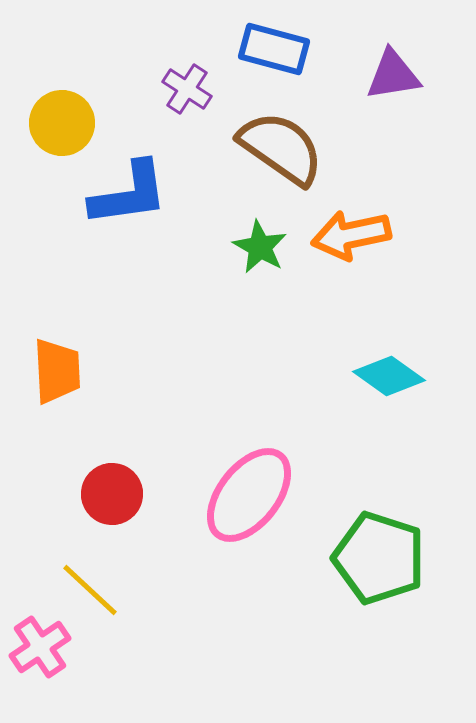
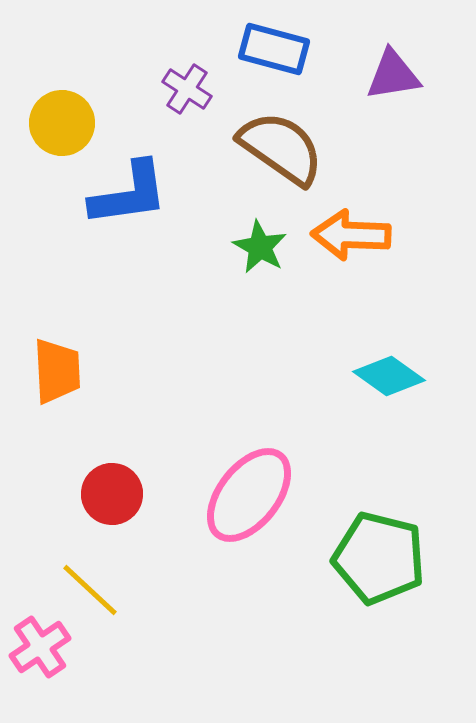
orange arrow: rotated 14 degrees clockwise
green pentagon: rotated 4 degrees counterclockwise
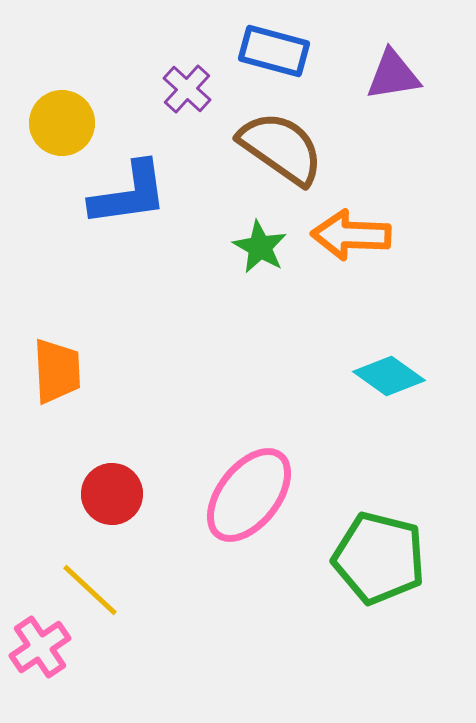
blue rectangle: moved 2 px down
purple cross: rotated 9 degrees clockwise
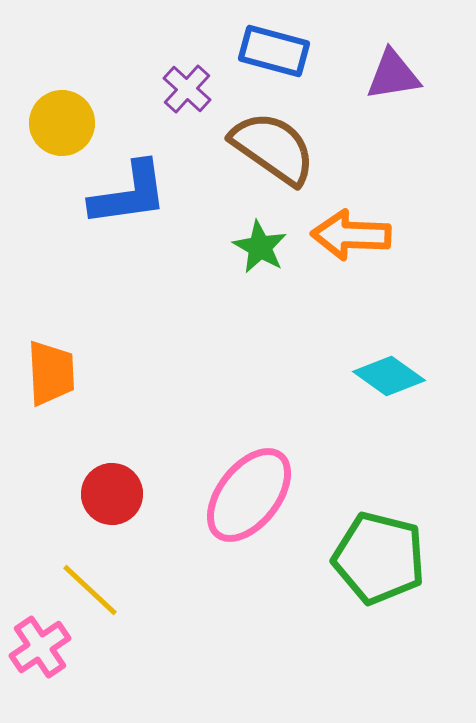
brown semicircle: moved 8 px left
orange trapezoid: moved 6 px left, 2 px down
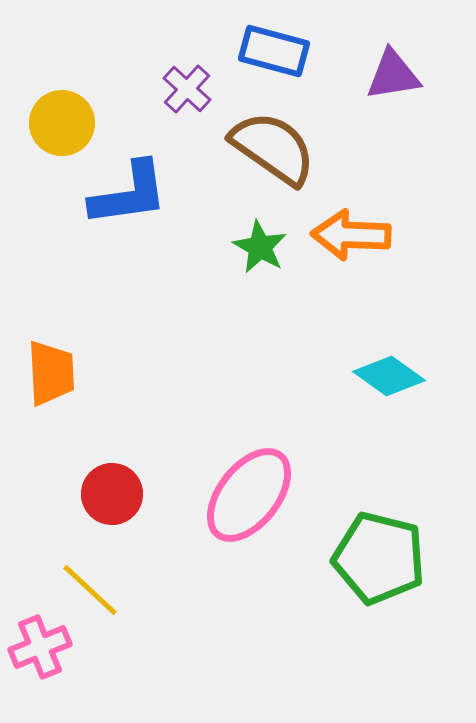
pink cross: rotated 12 degrees clockwise
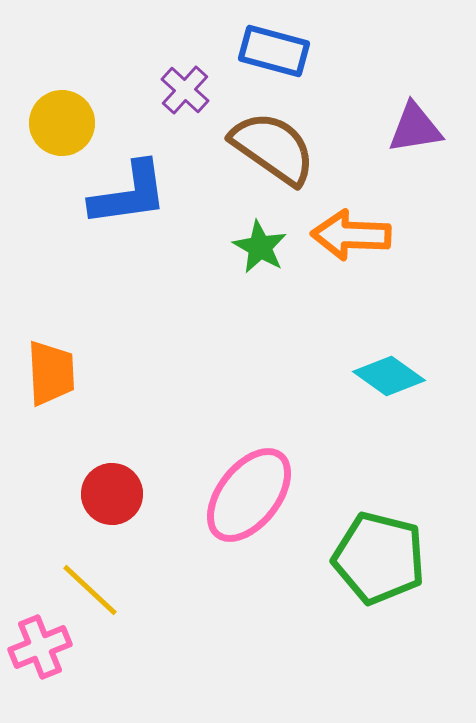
purple triangle: moved 22 px right, 53 px down
purple cross: moved 2 px left, 1 px down
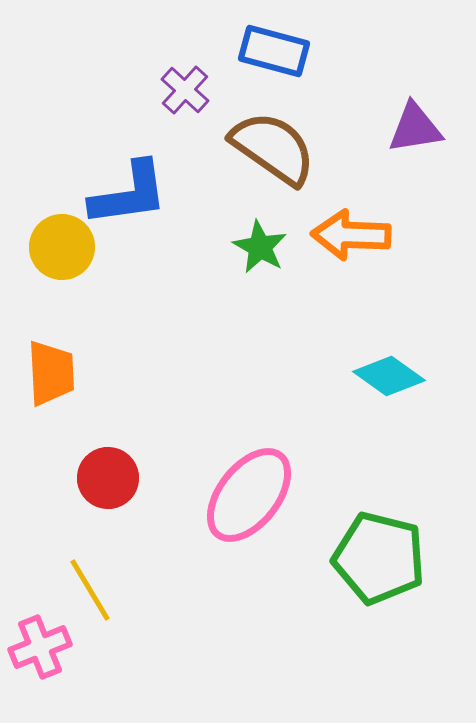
yellow circle: moved 124 px down
red circle: moved 4 px left, 16 px up
yellow line: rotated 16 degrees clockwise
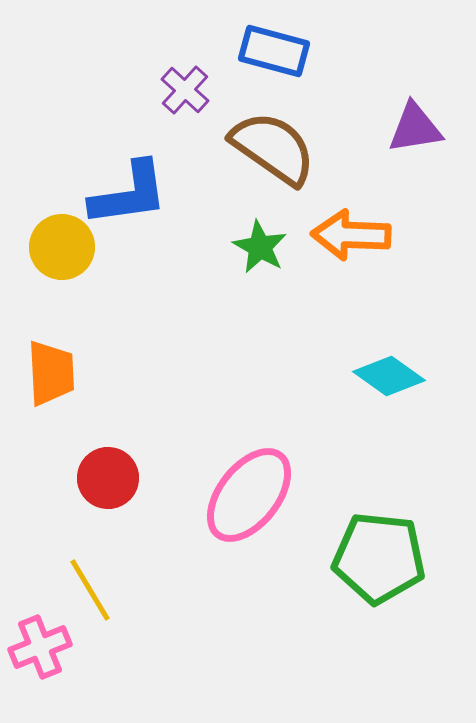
green pentagon: rotated 8 degrees counterclockwise
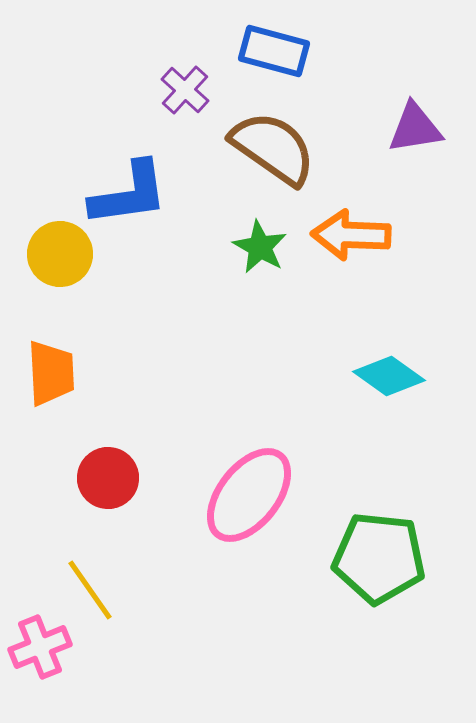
yellow circle: moved 2 px left, 7 px down
yellow line: rotated 4 degrees counterclockwise
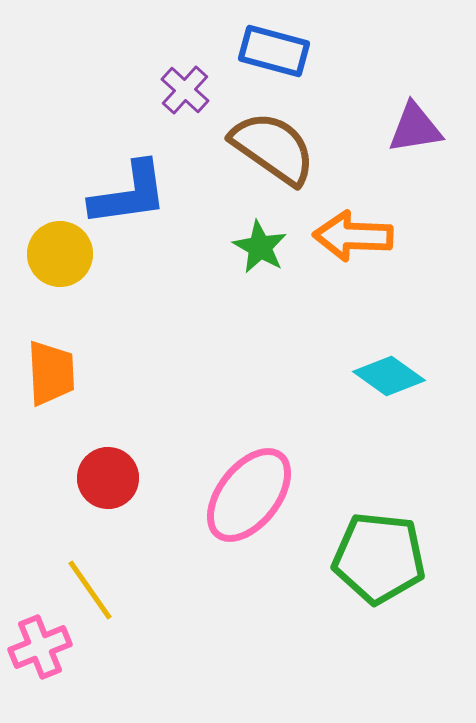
orange arrow: moved 2 px right, 1 px down
